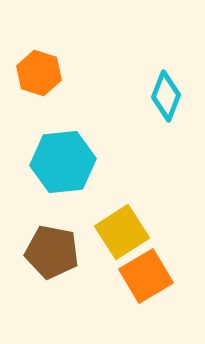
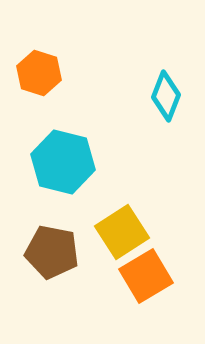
cyan hexagon: rotated 20 degrees clockwise
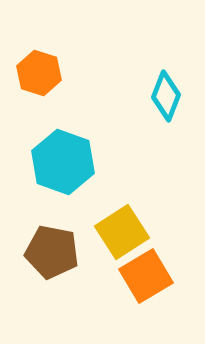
cyan hexagon: rotated 6 degrees clockwise
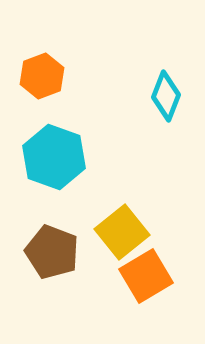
orange hexagon: moved 3 px right, 3 px down; rotated 21 degrees clockwise
cyan hexagon: moved 9 px left, 5 px up
yellow square: rotated 6 degrees counterclockwise
brown pentagon: rotated 10 degrees clockwise
